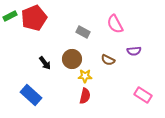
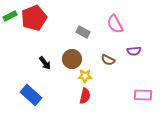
pink rectangle: rotated 30 degrees counterclockwise
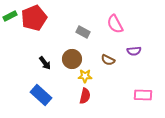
blue rectangle: moved 10 px right
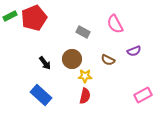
purple semicircle: rotated 16 degrees counterclockwise
pink rectangle: rotated 30 degrees counterclockwise
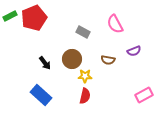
brown semicircle: rotated 16 degrees counterclockwise
pink rectangle: moved 1 px right
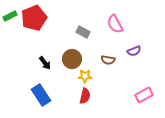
blue rectangle: rotated 15 degrees clockwise
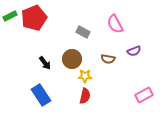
brown semicircle: moved 1 px up
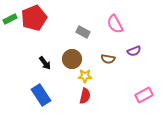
green rectangle: moved 3 px down
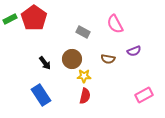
red pentagon: rotated 15 degrees counterclockwise
yellow star: moved 1 px left
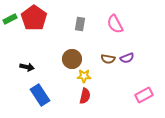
gray rectangle: moved 3 px left, 8 px up; rotated 72 degrees clockwise
purple semicircle: moved 7 px left, 7 px down
black arrow: moved 18 px left, 4 px down; rotated 40 degrees counterclockwise
blue rectangle: moved 1 px left
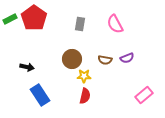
brown semicircle: moved 3 px left, 1 px down
pink rectangle: rotated 12 degrees counterclockwise
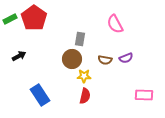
gray rectangle: moved 15 px down
purple semicircle: moved 1 px left
black arrow: moved 8 px left, 11 px up; rotated 40 degrees counterclockwise
pink rectangle: rotated 42 degrees clockwise
